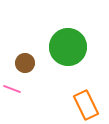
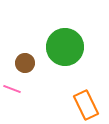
green circle: moved 3 px left
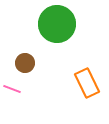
green circle: moved 8 px left, 23 px up
orange rectangle: moved 1 px right, 22 px up
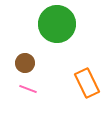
pink line: moved 16 px right
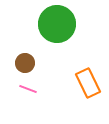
orange rectangle: moved 1 px right
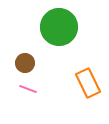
green circle: moved 2 px right, 3 px down
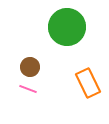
green circle: moved 8 px right
brown circle: moved 5 px right, 4 px down
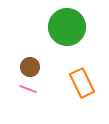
orange rectangle: moved 6 px left
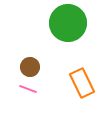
green circle: moved 1 px right, 4 px up
